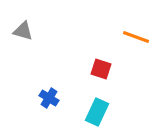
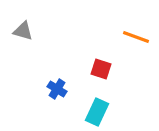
blue cross: moved 8 px right, 9 px up
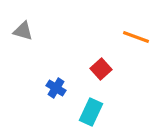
red square: rotated 30 degrees clockwise
blue cross: moved 1 px left, 1 px up
cyan rectangle: moved 6 px left
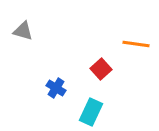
orange line: moved 7 px down; rotated 12 degrees counterclockwise
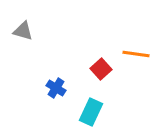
orange line: moved 10 px down
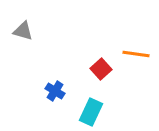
blue cross: moved 1 px left, 3 px down
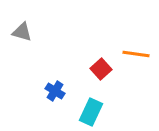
gray triangle: moved 1 px left, 1 px down
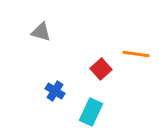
gray triangle: moved 19 px right
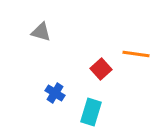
blue cross: moved 2 px down
cyan rectangle: rotated 8 degrees counterclockwise
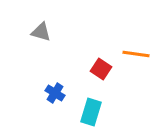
red square: rotated 15 degrees counterclockwise
